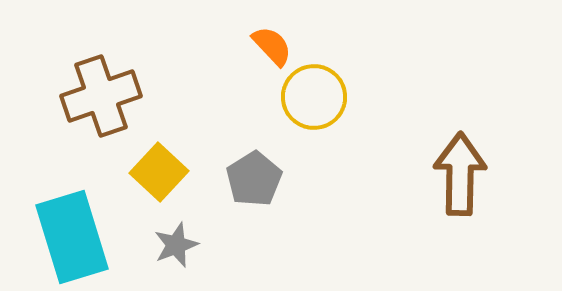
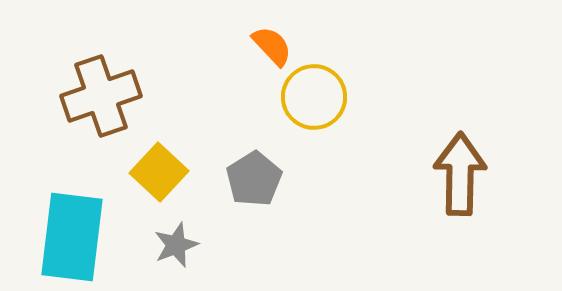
cyan rectangle: rotated 24 degrees clockwise
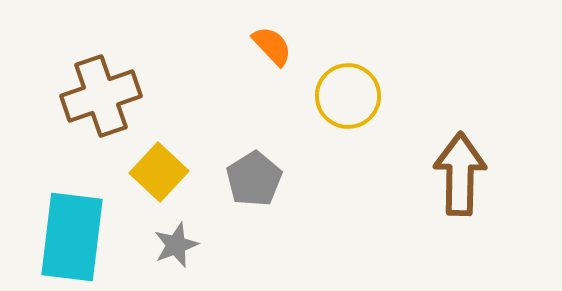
yellow circle: moved 34 px right, 1 px up
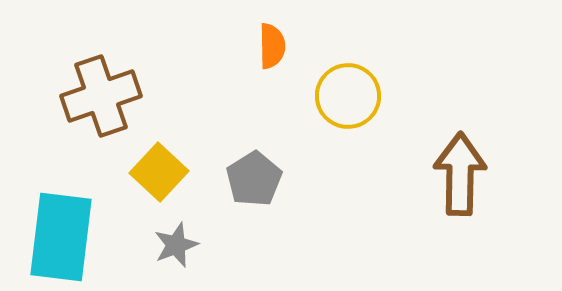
orange semicircle: rotated 42 degrees clockwise
cyan rectangle: moved 11 px left
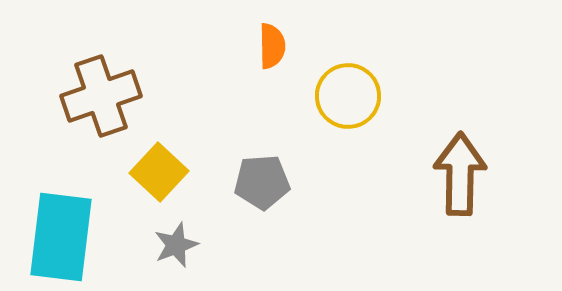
gray pentagon: moved 8 px right, 3 px down; rotated 28 degrees clockwise
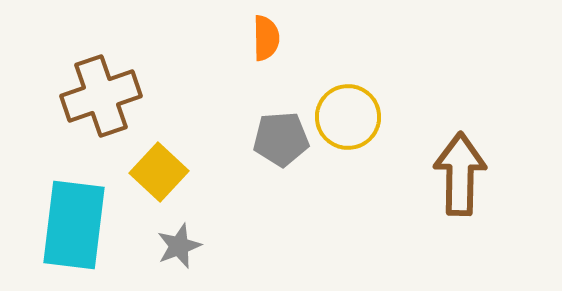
orange semicircle: moved 6 px left, 8 px up
yellow circle: moved 21 px down
gray pentagon: moved 19 px right, 43 px up
cyan rectangle: moved 13 px right, 12 px up
gray star: moved 3 px right, 1 px down
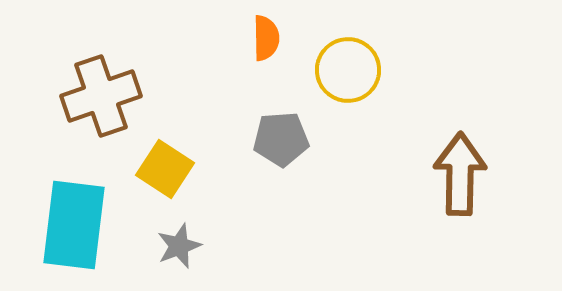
yellow circle: moved 47 px up
yellow square: moved 6 px right, 3 px up; rotated 10 degrees counterclockwise
